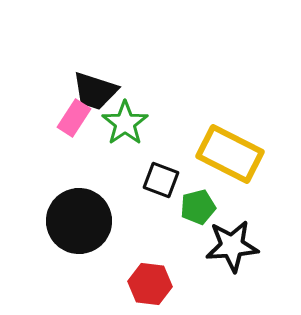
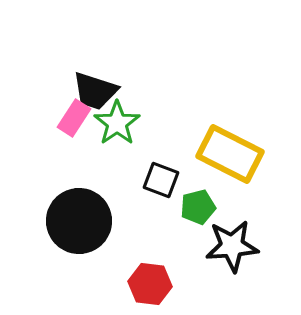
green star: moved 8 px left
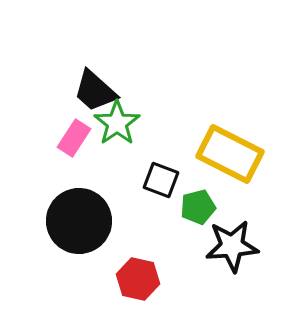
black trapezoid: rotated 24 degrees clockwise
pink rectangle: moved 20 px down
red hexagon: moved 12 px left, 5 px up; rotated 6 degrees clockwise
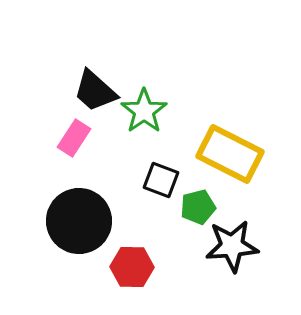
green star: moved 27 px right, 12 px up
red hexagon: moved 6 px left, 12 px up; rotated 12 degrees counterclockwise
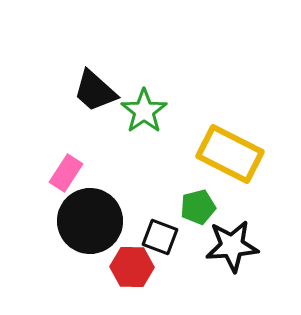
pink rectangle: moved 8 px left, 35 px down
black square: moved 1 px left, 57 px down
black circle: moved 11 px right
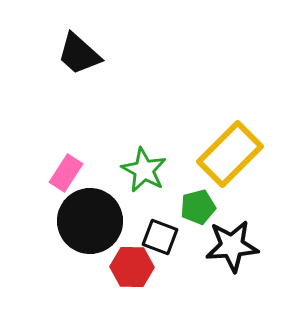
black trapezoid: moved 16 px left, 37 px up
green star: moved 59 px down; rotated 9 degrees counterclockwise
yellow rectangle: rotated 72 degrees counterclockwise
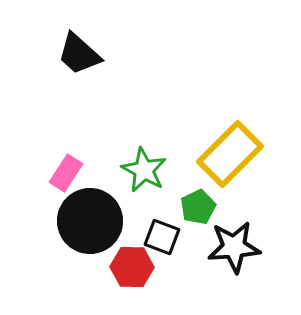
green pentagon: rotated 12 degrees counterclockwise
black square: moved 2 px right
black star: moved 2 px right, 1 px down
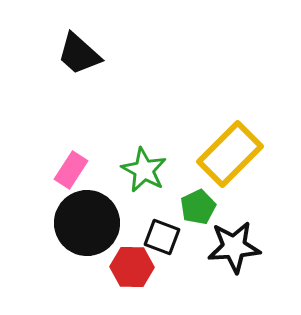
pink rectangle: moved 5 px right, 3 px up
black circle: moved 3 px left, 2 px down
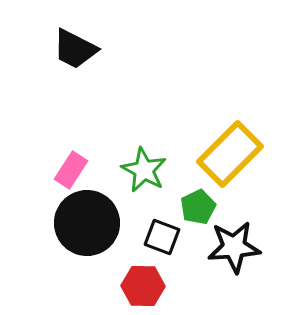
black trapezoid: moved 4 px left, 5 px up; rotated 15 degrees counterclockwise
red hexagon: moved 11 px right, 19 px down
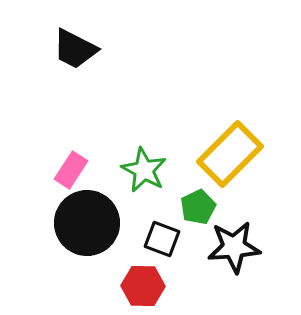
black square: moved 2 px down
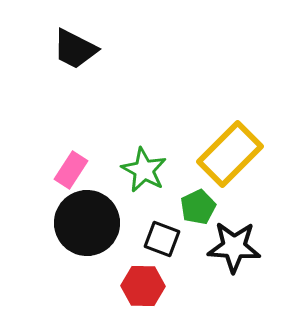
black star: rotated 8 degrees clockwise
